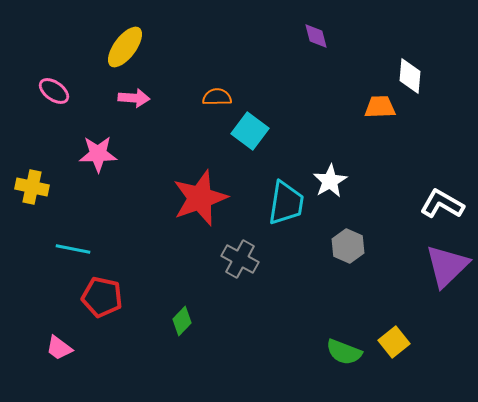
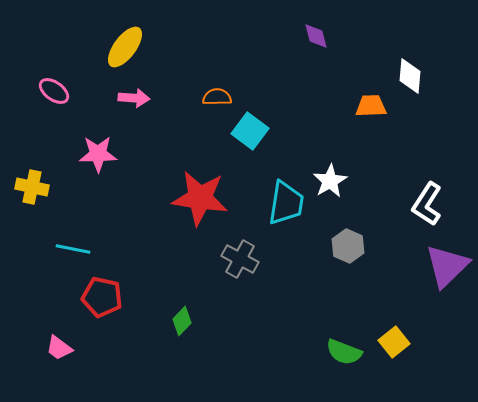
orange trapezoid: moved 9 px left, 1 px up
red star: rotated 28 degrees clockwise
white L-shape: moved 15 px left; rotated 87 degrees counterclockwise
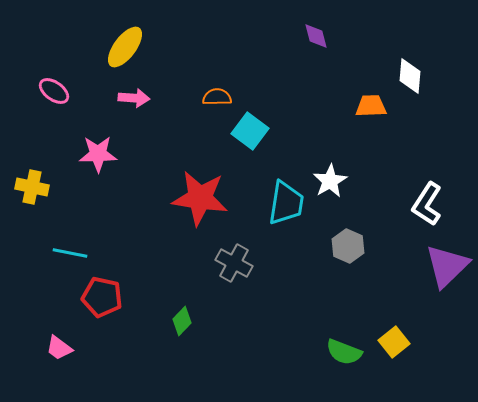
cyan line: moved 3 px left, 4 px down
gray cross: moved 6 px left, 4 px down
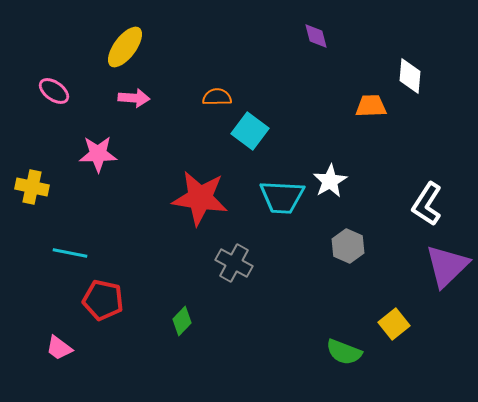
cyan trapezoid: moved 4 px left, 6 px up; rotated 84 degrees clockwise
red pentagon: moved 1 px right, 3 px down
yellow square: moved 18 px up
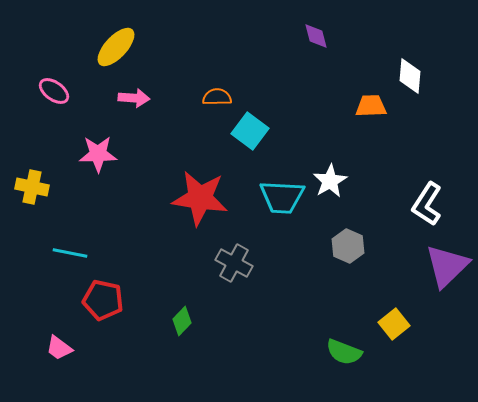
yellow ellipse: moved 9 px left; rotated 6 degrees clockwise
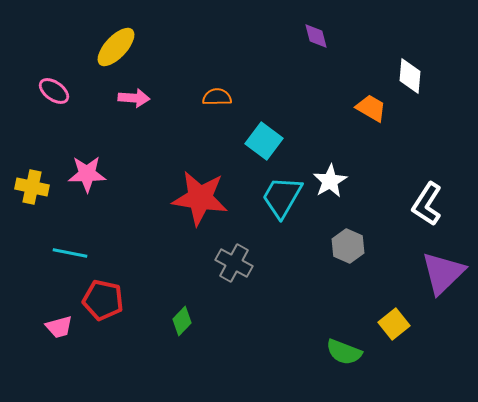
orange trapezoid: moved 2 px down; rotated 32 degrees clockwise
cyan square: moved 14 px right, 10 px down
pink star: moved 11 px left, 20 px down
cyan trapezoid: rotated 117 degrees clockwise
purple triangle: moved 4 px left, 7 px down
pink trapezoid: moved 21 px up; rotated 52 degrees counterclockwise
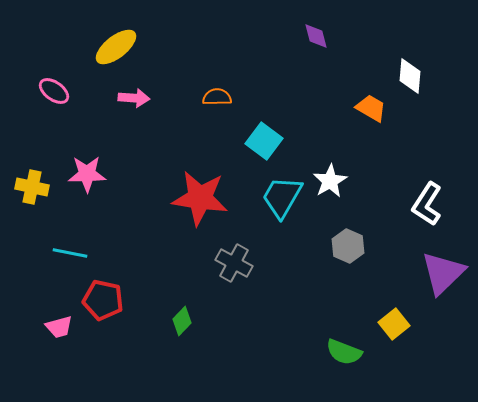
yellow ellipse: rotated 9 degrees clockwise
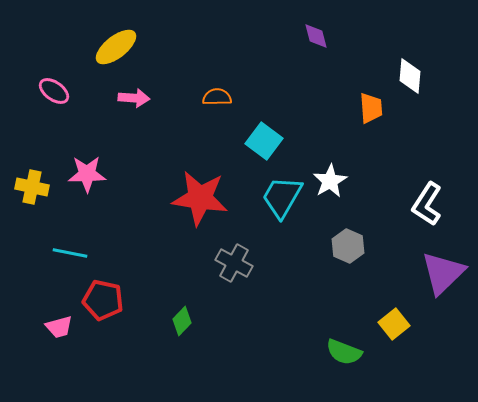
orange trapezoid: rotated 56 degrees clockwise
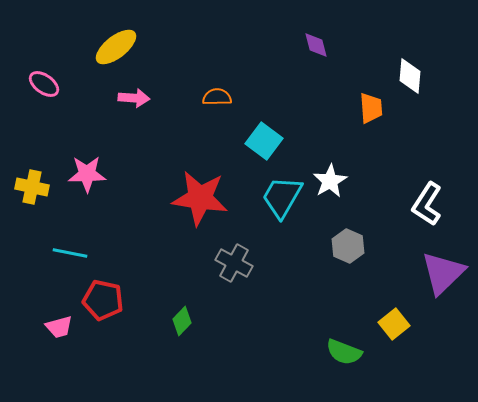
purple diamond: moved 9 px down
pink ellipse: moved 10 px left, 7 px up
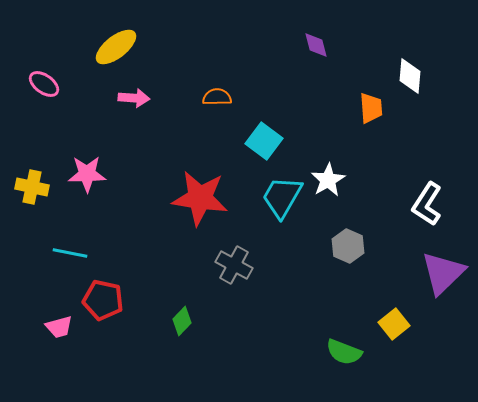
white star: moved 2 px left, 1 px up
gray cross: moved 2 px down
